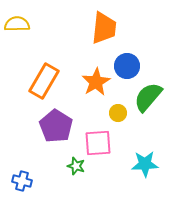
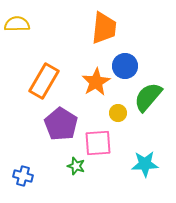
blue circle: moved 2 px left
purple pentagon: moved 5 px right, 2 px up
blue cross: moved 1 px right, 5 px up
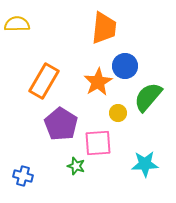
orange star: moved 2 px right
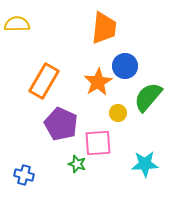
purple pentagon: rotated 8 degrees counterclockwise
green star: moved 1 px right, 2 px up
blue cross: moved 1 px right, 1 px up
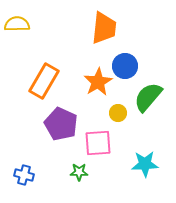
green star: moved 2 px right, 8 px down; rotated 18 degrees counterclockwise
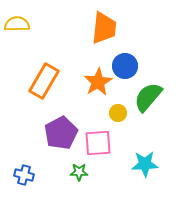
purple pentagon: moved 9 px down; rotated 20 degrees clockwise
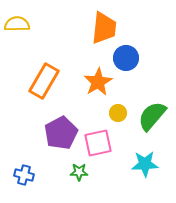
blue circle: moved 1 px right, 8 px up
green semicircle: moved 4 px right, 19 px down
pink square: rotated 8 degrees counterclockwise
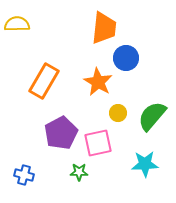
orange star: rotated 12 degrees counterclockwise
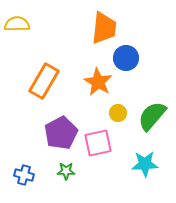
green star: moved 13 px left, 1 px up
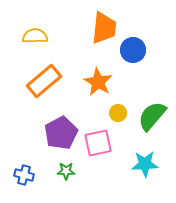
yellow semicircle: moved 18 px right, 12 px down
blue circle: moved 7 px right, 8 px up
orange rectangle: rotated 20 degrees clockwise
